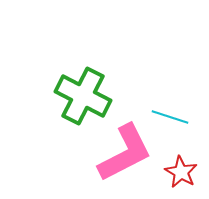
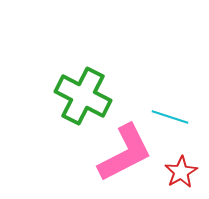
red star: rotated 12 degrees clockwise
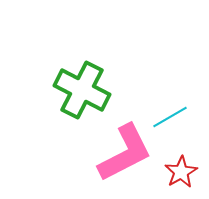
green cross: moved 1 px left, 6 px up
cyan line: rotated 48 degrees counterclockwise
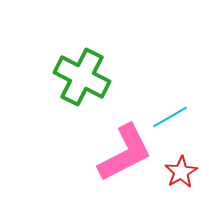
green cross: moved 13 px up
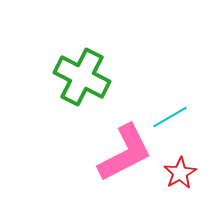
red star: moved 1 px left, 1 px down
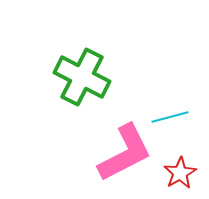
cyan line: rotated 15 degrees clockwise
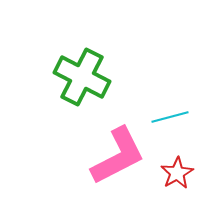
pink L-shape: moved 7 px left, 3 px down
red star: moved 3 px left
